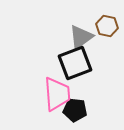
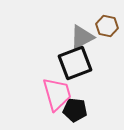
gray triangle: moved 1 px right; rotated 8 degrees clockwise
pink trapezoid: rotated 12 degrees counterclockwise
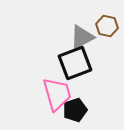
black pentagon: rotated 25 degrees counterclockwise
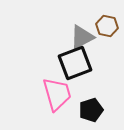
black pentagon: moved 16 px right
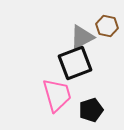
pink trapezoid: moved 1 px down
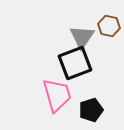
brown hexagon: moved 2 px right
gray triangle: rotated 28 degrees counterclockwise
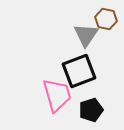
brown hexagon: moved 3 px left, 7 px up
gray triangle: moved 4 px right, 2 px up
black square: moved 4 px right, 8 px down
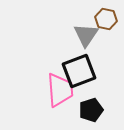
pink trapezoid: moved 3 px right, 5 px up; rotated 12 degrees clockwise
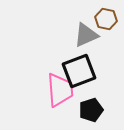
gray triangle: rotated 32 degrees clockwise
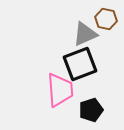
gray triangle: moved 1 px left, 1 px up
black square: moved 1 px right, 7 px up
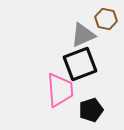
gray triangle: moved 2 px left, 1 px down
